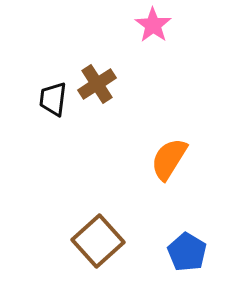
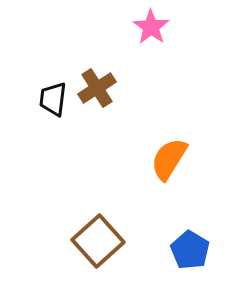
pink star: moved 2 px left, 2 px down
brown cross: moved 4 px down
blue pentagon: moved 3 px right, 2 px up
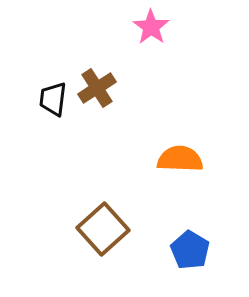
orange semicircle: moved 11 px right; rotated 60 degrees clockwise
brown square: moved 5 px right, 12 px up
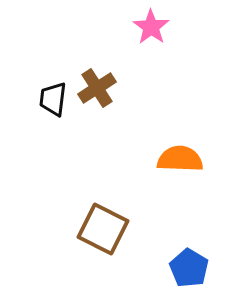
brown square: rotated 21 degrees counterclockwise
blue pentagon: moved 1 px left, 18 px down
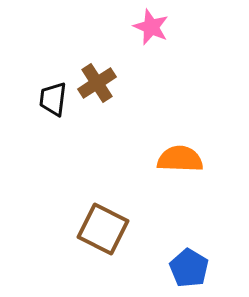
pink star: rotated 12 degrees counterclockwise
brown cross: moved 5 px up
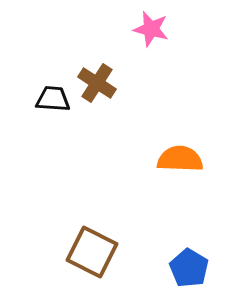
pink star: moved 2 px down; rotated 9 degrees counterclockwise
brown cross: rotated 24 degrees counterclockwise
black trapezoid: rotated 87 degrees clockwise
brown square: moved 11 px left, 23 px down
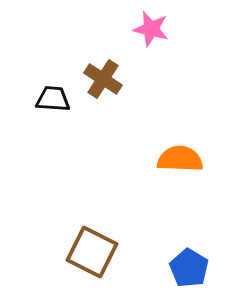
brown cross: moved 6 px right, 4 px up
